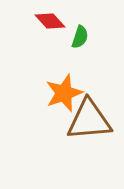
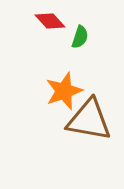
orange star: moved 2 px up
brown triangle: rotated 15 degrees clockwise
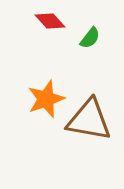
green semicircle: moved 10 px right, 1 px down; rotated 20 degrees clockwise
orange star: moved 18 px left, 8 px down
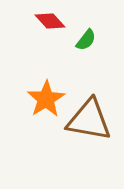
green semicircle: moved 4 px left, 2 px down
orange star: rotated 12 degrees counterclockwise
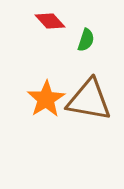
green semicircle: rotated 20 degrees counterclockwise
brown triangle: moved 20 px up
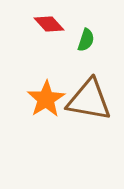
red diamond: moved 1 px left, 3 px down
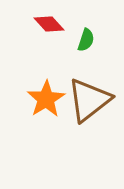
brown triangle: rotated 48 degrees counterclockwise
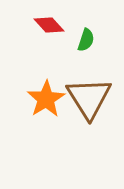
red diamond: moved 1 px down
brown triangle: moved 2 px up; rotated 24 degrees counterclockwise
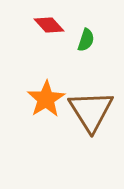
brown triangle: moved 2 px right, 13 px down
